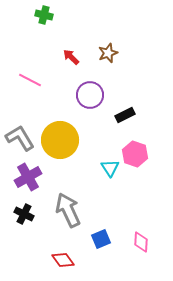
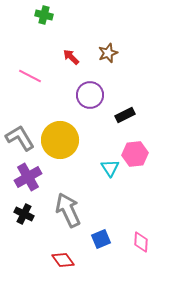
pink line: moved 4 px up
pink hexagon: rotated 25 degrees counterclockwise
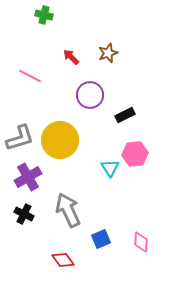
gray L-shape: rotated 104 degrees clockwise
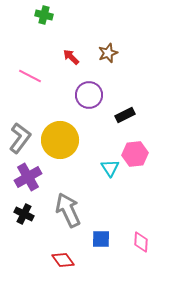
purple circle: moved 1 px left
gray L-shape: rotated 36 degrees counterclockwise
blue square: rotated 24 degrees clockwise
